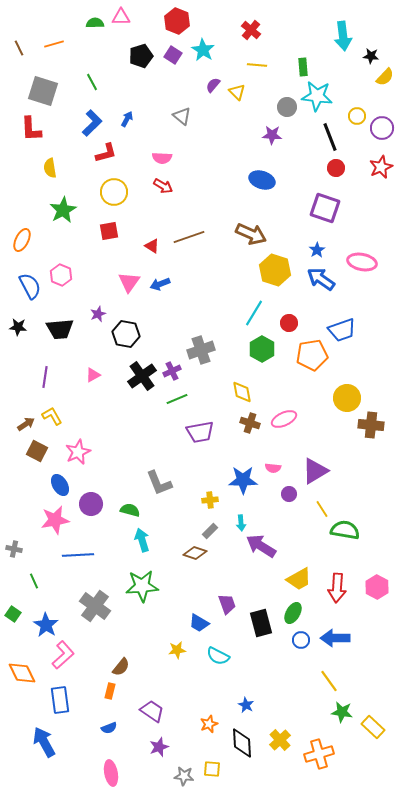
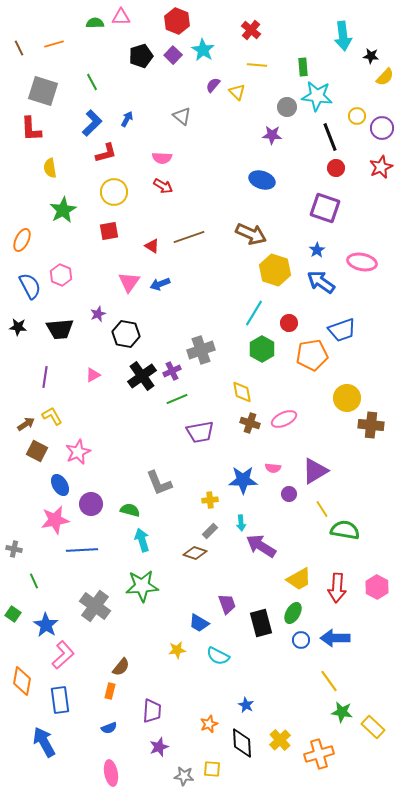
purple square at (173, 55): rotated 12 degrees clockwise
blue arrow at (321, 279): moved 3 px down
blue line at (78, 555): moved 4 px right, 5 px up
orange diamond at (22, 673): moved 8 px down; rotated 36 degrees clockwise
purple trapezoid at (152, 711): rotated 60 degrees clockwise
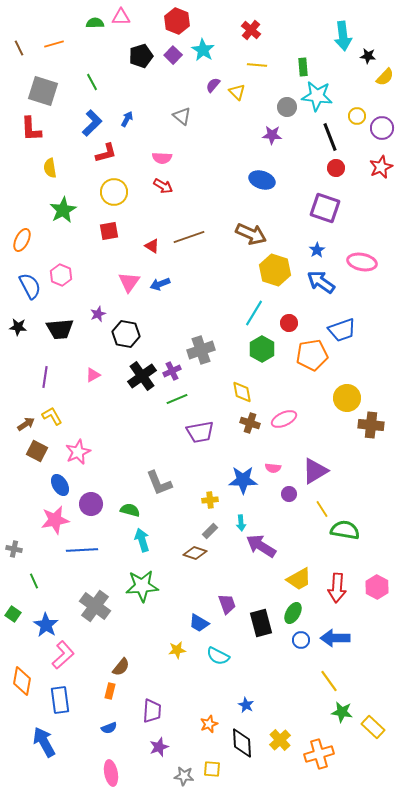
black star at (371, 56): moved 3 px left
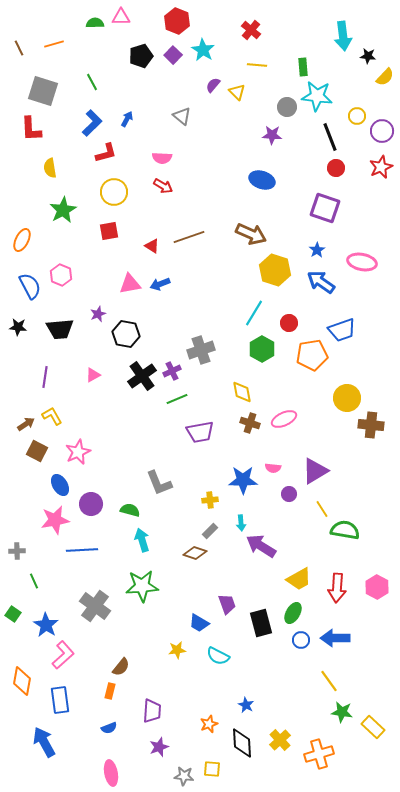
purple circle at (382, 128): moved 3 px down
pink triangle at (129, 282): moved 1 px right, 2 px down; rotated 45 degrees clockwise
gray cross at (14, 549): moved 3 px right, 2 px down; rotated 14 degrees counterclockwise
